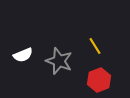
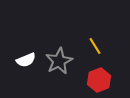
white semicircle: moved 3 px right, 5 px down
gray star: rotated 24 degrees clockwise
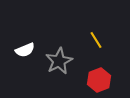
yellow line: moved 1 px right, 6 px up
white semicircle: moved 1 px left, 10 px up
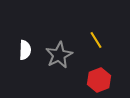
white semicircle: rotated 66 degrees counterclockwise
gray star: moved 6 px up
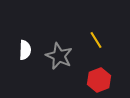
gray star: moved 1 px down; rotated 20 degrees counterclockwise
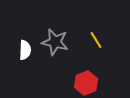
gray star: moved 4 px left, 14 px up; rotated 12 degrees counterclockwise
red hexagon: moved 13 px left, 3 px down
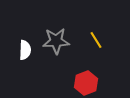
gray star: moved 1 px right, 1 px up; rotated 16 degrees counterclockwise
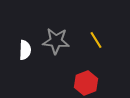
gray star: rotated 8 degrees clockwise
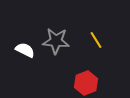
white semicircle: rotated 66 degrees counterclockwise
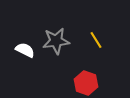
gray star: rotated 12 degrees counterclockwise
red hexagon: rotated 20 degrees counterclockwise
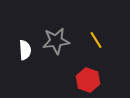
white semicircle: rotated 60 degrees clockwise
red hexagon: moved 2 px right, 3 px up
